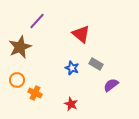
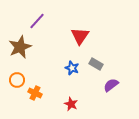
red triangle: moved 1 px left, 2 px down; rotated 24 degrees clockwise
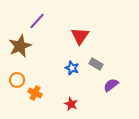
brown star: moved 1 px up
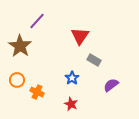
brown star: rotated 15 degrees counterclockwise
gray rectangle: moved 2 px left, 4 px up
blue star: moved 10 px down; rotated 16 degrees clockwise
orange cross: moved 2 px right, 1 px up
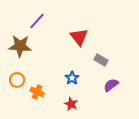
red triangle: moved 1 px left, 1 px down; rotated 12 degrees counterclockwise
brown star: rotated 30 degrees counterclockwise
gray rectangle: moved 7 px right
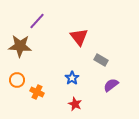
red star: moved 4 px right
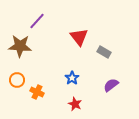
gray rectangle: moved 3 px right, 8 px up
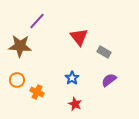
purple semicircle: moved 2 px left, 5 px up
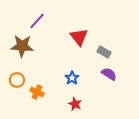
brown star: moved 2 px right
purple semicircle: moved 6 px up; rotated 70 degrees clockwise
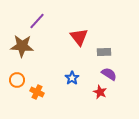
gray rectangle: rotated 32 degrees counterclockwise
red star: moved 25 px right, 12 px up
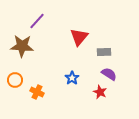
red triangle: rotated 18 degrees clockwise
orange circle: moved 2 px left
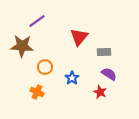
purple line: rotated 12 degrees clockwise
orange circle: moved 30 px right, 13 px up
